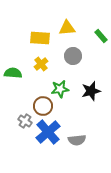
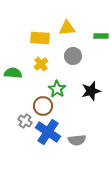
green rectangle: rotated 48 degrees counterclockwise
green star: moved 3 px left; rotated 30 degrees counterclockwise
blue cross: rotated 15 degrees counterclockwise
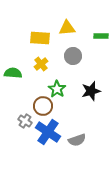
gray semicircle: rotated 12 degrees counterclockwise
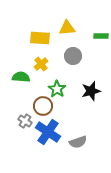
green semicircle: moved 8 px right, 4 px down
gray semicircle: moved 1 px right, 2 px down
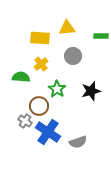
brown circle: moved 4 px left
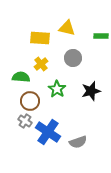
yellow triangle: rotated 18 degrees clockwise
gray circle: moved 2 px down
brown circle: moved 9 px left, 5 px up
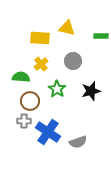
gray circle: moved 3 px down
gray cross: moved 1 px left; rotated 32 degrees counterclockwise
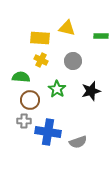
yellow cross: moved 4 px up; rotated 24 degrees counterclockwise
brown circle: moved 1 px up
blue cross: rotated 25 degrees counterclockwise
